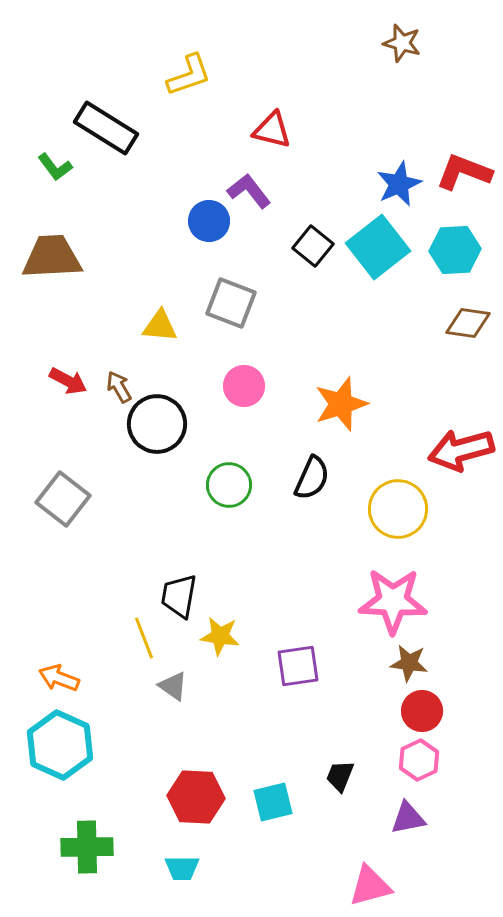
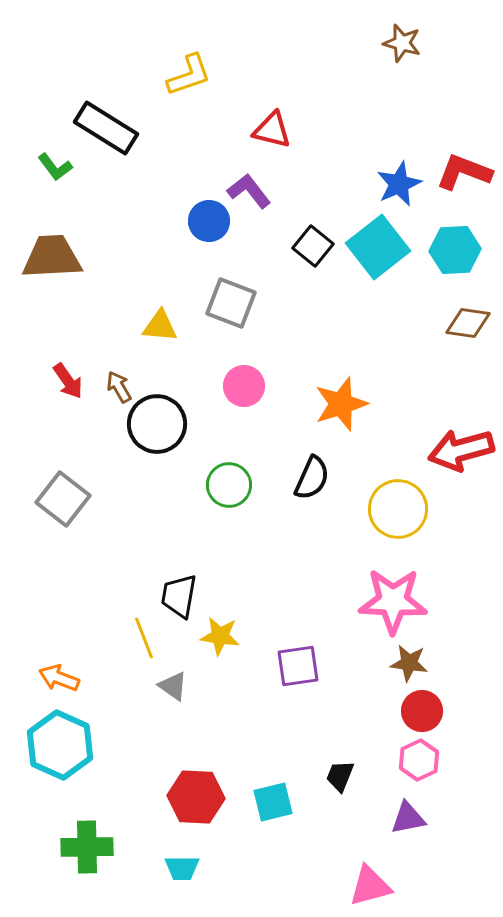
red arrow at (68, 381): rotated 27 degrees clockwise
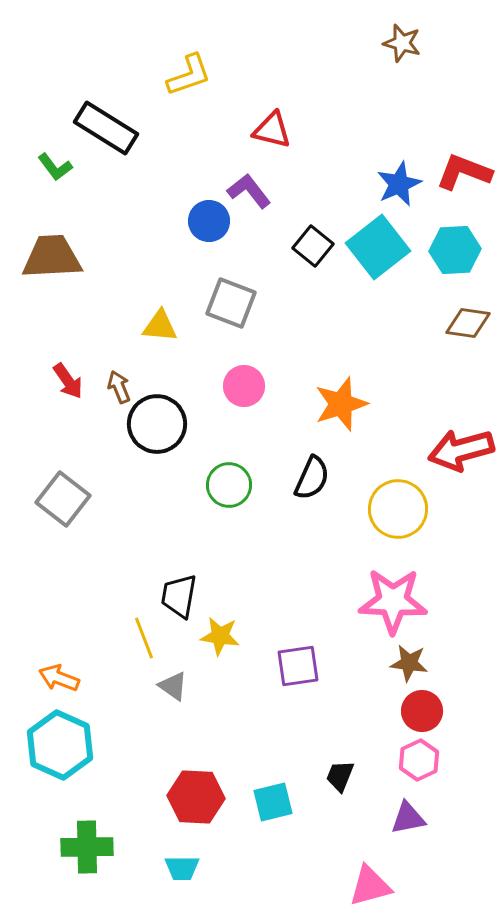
brown arrow at (119, 387): rotated 8 degrees clockwise
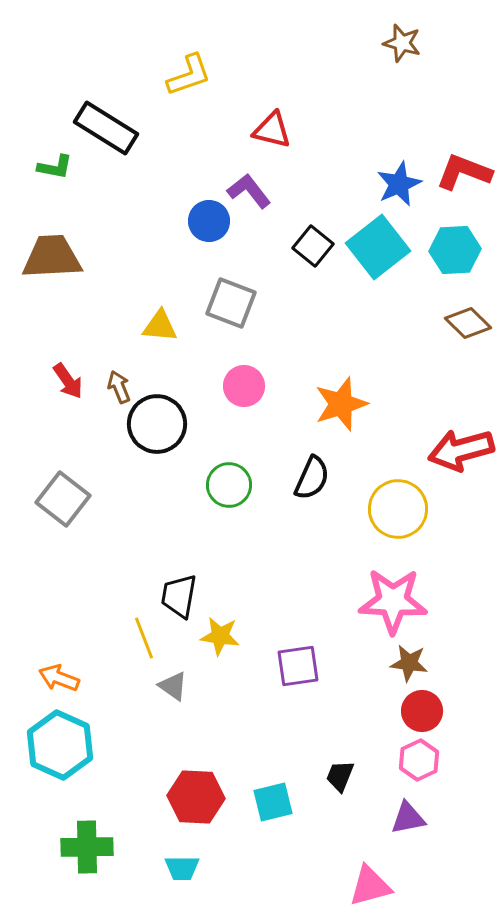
green L-shape at (55, 167): rotated 42 degrees counterclockwise
brown diamond at (468, 323): rotated 36 degrees clockwise
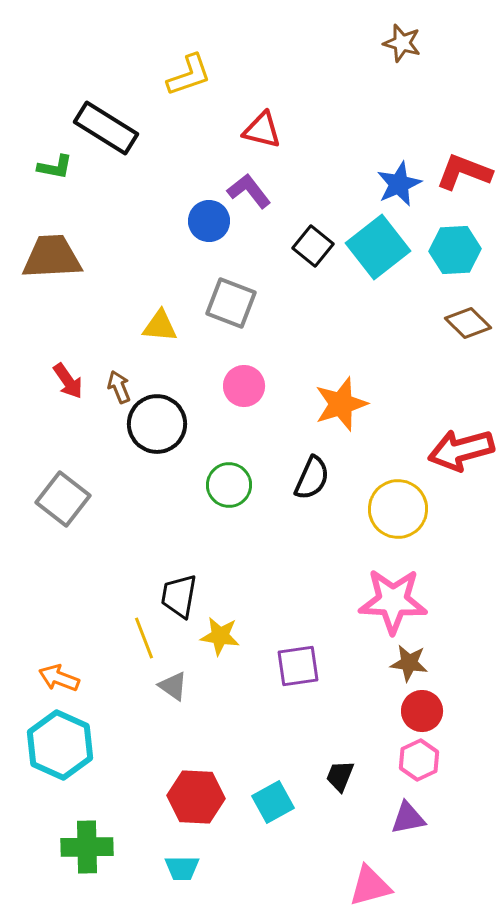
red triangle at (272, 130): moved 10 px left
cyan square at (273, 802): rotated 15 degrees counterclockwise
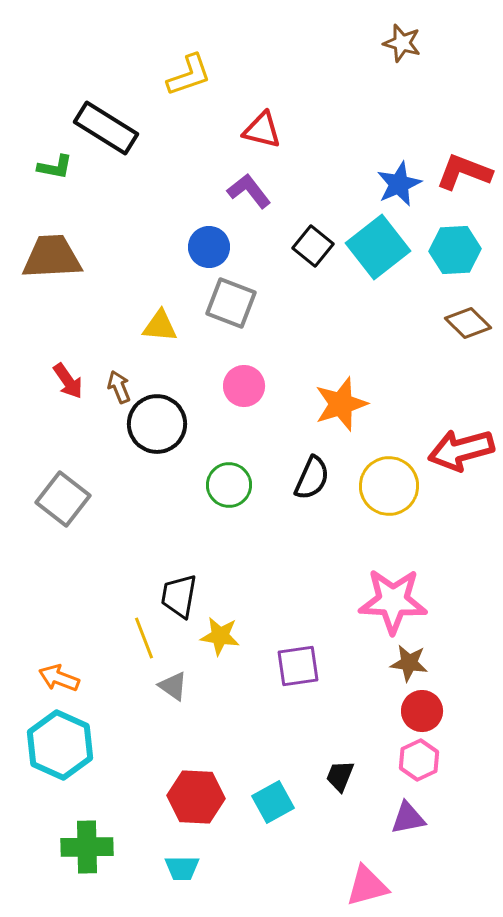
blue circle at (209, 221): moved 26 px down
yellow circle at (398, 509): moved 9 px left, 23 px up
pink triangle at (370, 886): moved 3 px left
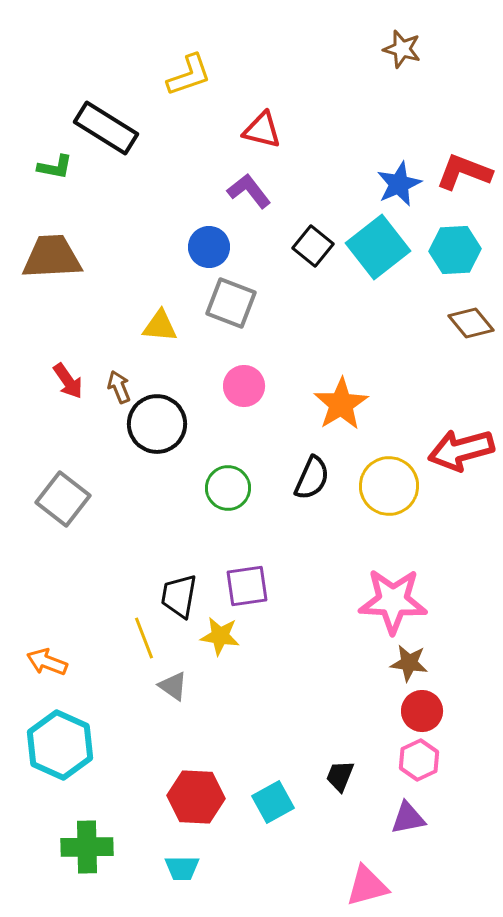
brown star at (402, 43): moved 6 px down
brown diamond at (468, 323): moved 3 px right; rotated 6 degrees clockwise
orange star at (341, 404): rotated 14 degrees counterclockwise
green circle at (229, 485): moved 1 px left, 3 px down
purple square at (298, 666): moved 51 px left, 80 px up
orange arrow at (59, 678): moved 12 px left, 16 px up
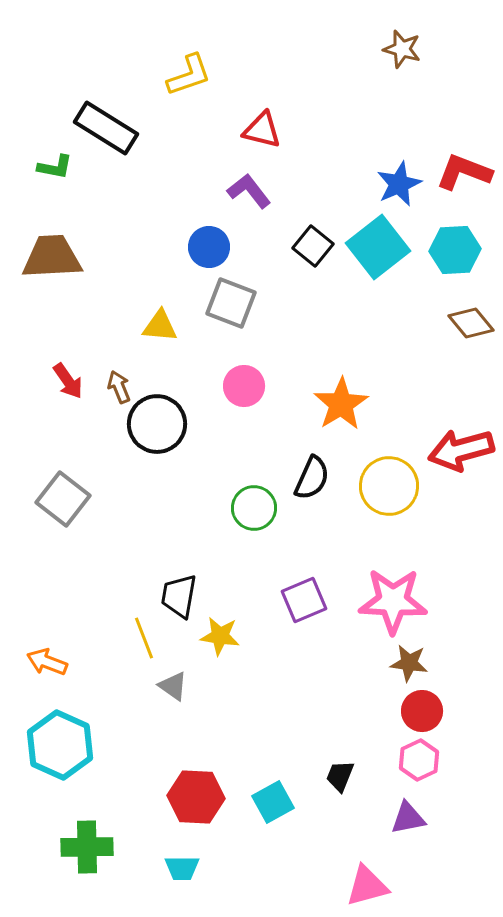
green circle at (228, 488): moved 26 px right, 20 px down
purple square at (247, 586): moved 57 px right, 14 px down; rotated 15 degrees counterclockwise
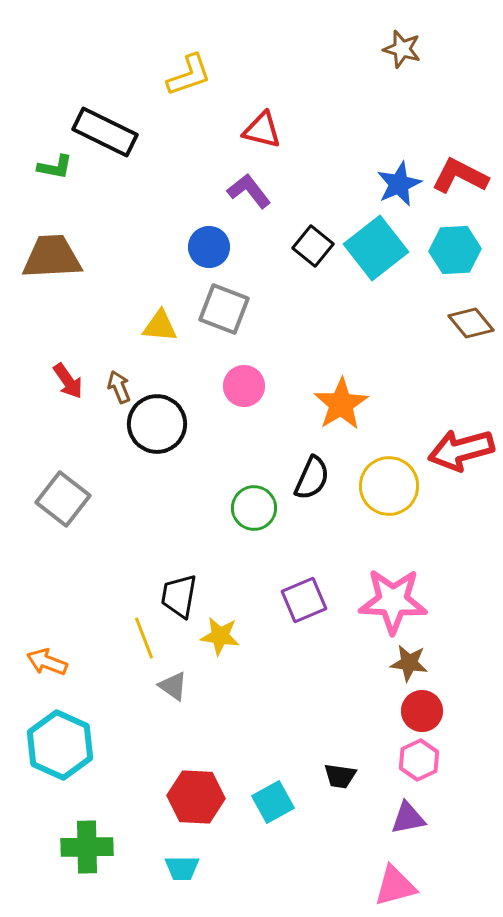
black rectangle at (106, 128): moved 1 px left, 4 px down; rotated 6 degrees counterclockwise
red L-shape at (464, 172): moved 4 px left, 4 px down; rotated 6 degrees clockwise
cyan square at (378, 247): moved 2 px left, 1 px down
gray square at (231, 303): moved 7 px left, 6 px down
black trapezoid at (340, 776): rotated 104 degrees counterclockwise
pink triangle at (367, 886): moved 28 px right
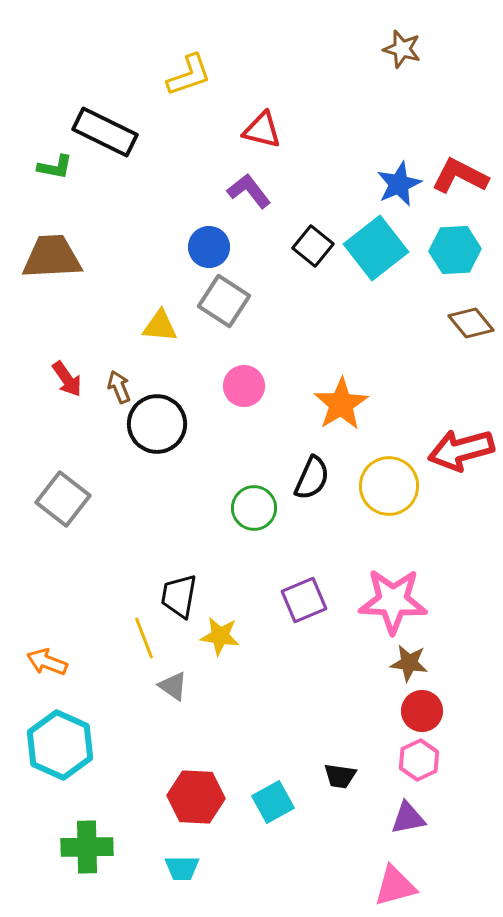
gray square at (224, 309): moved 8 px up; rotated 12 degrees clockwise
red arrow at (68, 381): moved 1 px left, 2 px up
